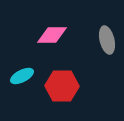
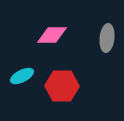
gray ellipse: moved 2 px up; rotated 20 degrees clockwise
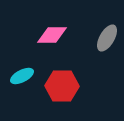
gray ellipse: rotated 24 degrees clockwise
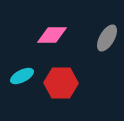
red hexagon: moved 1 px left, 3 px up
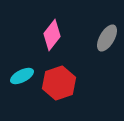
pink diamond: rotated 52 degrees counterclockwise
red hexagon: moved 2 px left; rotated 20 degrees counterclockwise
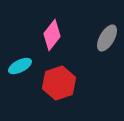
cyan ellipse: moved 2 px left, 10 px up
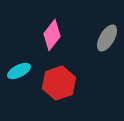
cyan ellipse: moved 1 px left, 5 px down
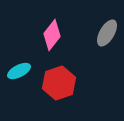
gray ellipse: moved 5 px up
